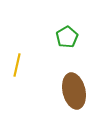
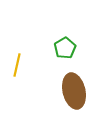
green pentagon: moved 2 px left, 11 px down
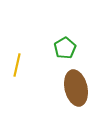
brown ellipse: moved 2 px right, 3 px up
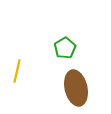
yellow line: moved 6 px down
